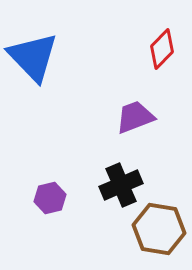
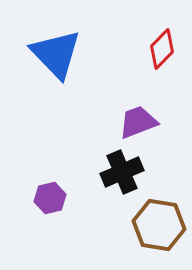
blue triangle: moved 23 px right, 3 px up
purple trapezoid: moved 3 px right, 5 px down
black cross: moved 1 px right, 13 px up
brown hexagon: moved 4 px up
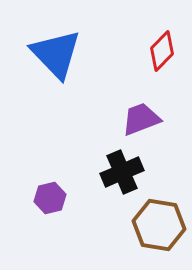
red diamond: moved 2 px down
purple trapezoid: moved 3 px right, 3 px up
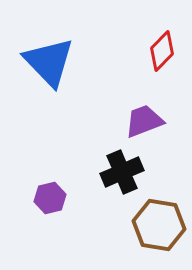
blue triangle: moved 7 px left, 8 px down
purple trapezoid: moved 3 px right, 2 px down
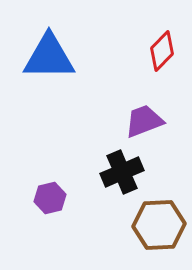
blue triangle: moved 5 px up; rotated 46 degrees counterclockwise
brown hexagon: rotated 12 degrees counterclockwise
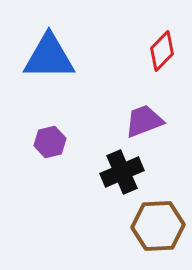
purple hexagon: moved 56 px up
brown hexagon: moved 1 px left, 1 px down
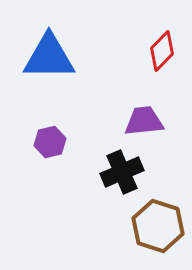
purple trapezoid: rotated 15 degrees clockwise
brown hexagon: rotated 21 degrees clockwise
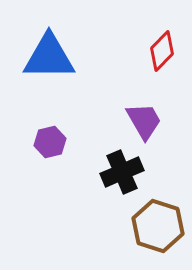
purple trapezoid: rotated 66 degrees clockwise
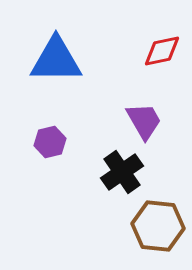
red diamond: rotated 33 degrees clockwise
blue triangle: moved 7 px right, 3 px down
black cross: rotated 12 degrees counterclockwise
brown hexagon: rotated 12 degrees counterclockwise
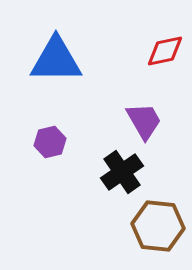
red diamond: moved 3 px right
